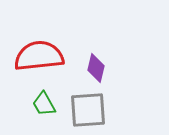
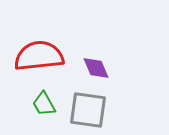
purple diamond: rotated 36 degrees counterclockwise
gray square: rotated 12 degrees clockwise
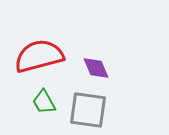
red semicircle: rotated 9 degrees counterclockwise
green trapezoid: moved 2 px up
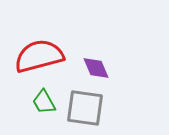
gray square: moved 3 px left, 2 px up
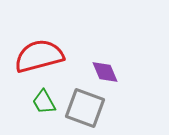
purple diamond: moved 9 px right, 4 px down
gray square: rotated 12 degrees clockwise
